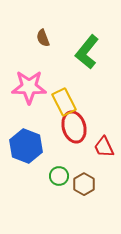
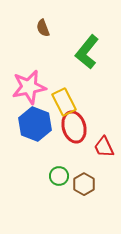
brown semicircle: moved 10 px up
pink star: rotated 12 degrees counterclockwise
blue hexagon: moved 9 px right, 22 px up
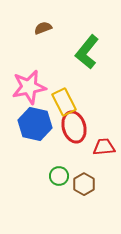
brown semicircle: rotated 90 degrees clockwise
blue hexagon: rotated 8 degrees counterclockwise
red trapezoid: rotated 110 degrees clockwise
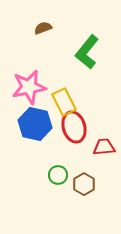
green circle: moved 1 px left, 1 px up
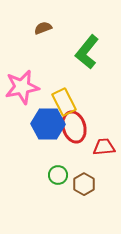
pink star: moved 7 px left
blue hexagon: moved 13 px right; rotated 12 degrees counterclockwise
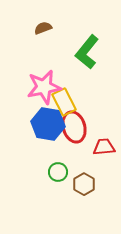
pink star: moved 22 px right
blue hexagon: rotated 8 degrees clockwise
green circle: moved 3 px up
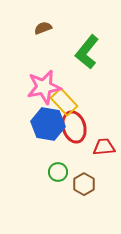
yellow rectangle: rotated 16 degrees counterclockwise
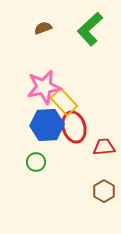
green L-shape: moved 3 px right, 23 px up; rotated 8 degrees clockwise
blue hexagon: moved 1 px left, 1 px down; rotated 12 degrees counterclockwise
green circle: moved 22 px left, 10 px up
brown hexagon: moved 20 px right, 7 px down
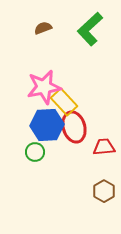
green circle: moved 1 px left, 10 px up
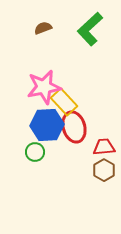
brown hexagon: moved 21 px up
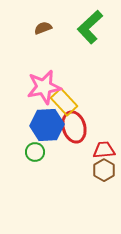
green L-shape: moved 2 px up
red trapezoid: moved 3 px down
